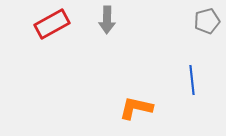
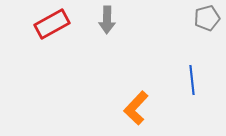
gray pentagon: moved 3 px up
orange L-shape: rotated 60 degrees counterclockwise
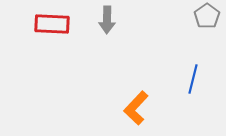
gray pentagon: moved 2 px up; rotated 20 degrees counterclockwise
red rectangle: rotated 32 degrees clockwise
blue line: moved 1 px right, 1 px up; rotated 20 degrees clockwise
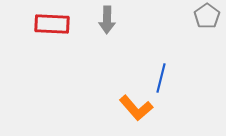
blue line: moved 32 px left, 1 px up
orange L-shape: rotated 84 degrees counterclockwise
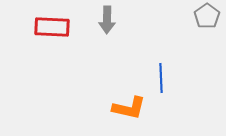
red rectangle: moved 3 px down
blue line: rotated 16 degrees counterclockwise
orange L-shape: moved 7 px left; rotated 36 degrees counterclockwise
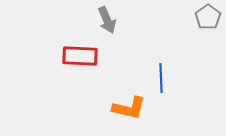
gray pentagon: moved 1 px right, 1 px down
gray arrow: rotated 24 degrees counterclockwise
red rectangle: moved 28 px right, 29 px down
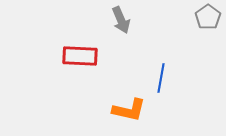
gray arrow: moved 14 px right
blue line: rotated 12 degrees clockwise
orange L-shape: moved 2 px down
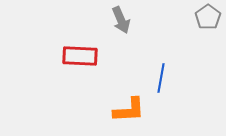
orange L-shape: rotated 16 degrees counterclockwise
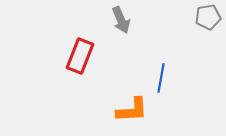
gray pentagon: rotated 25 degrees clockwise
red rectangle: rotated 72 degrees counterclockwise
orange L-shape: moved 3 px right
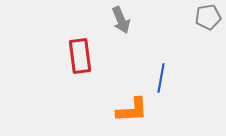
red rectangle: rotated 28 degrees counterclockwise
